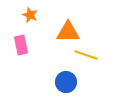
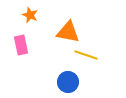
orange triangle: rotated 10 degrees clockwise
blue circle: moved 2 px right
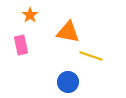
orange star: rotated 14 degrees clockwise
yellow line: moved 5 px right, 1 px down
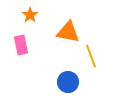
yellow line: rotated 50 degrees clockwise
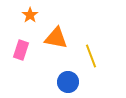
orange triangle: moved 12 px left, 6 px down
pink rectangle: moved 5 px down; rotated 30 degrees clockwise
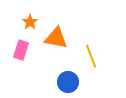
orange star: moved 7 px down
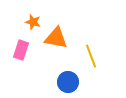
orange star: moved 3 px right; rotated 21 degrees counterclockwise
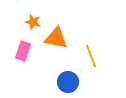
pink rectangle: moved 2 px right, 1 px down
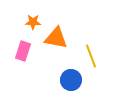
orange star: rotated 14 degrees counterclockwise
blue circle: moved 3 px right, 2 px up
